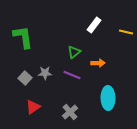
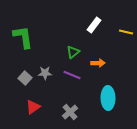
green triangle: moved 1 px left
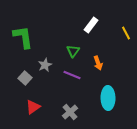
white rectangle: moved 3 px left
yellow line: moved 1 px down; rotated 48 degrees clockwise
green triangle: moved 1 px up; rotated 16 degrees counterclockwise
orange arrow: rotated 72 degrees clockwise
gray star: moved 8 px up; rotated 24 degrees counterclockwise
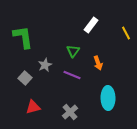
red triangle: rotated 21 degrees clockwise
